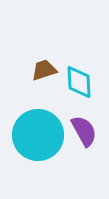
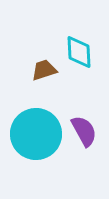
cyan diamond: moved 30 px up
cyan circle: moved 2 px left, 1 px up
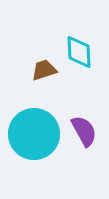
cyan circle: moved 2 px left
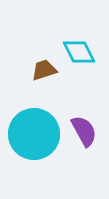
cyan diamond: rotated 24 degrees counterclockwise
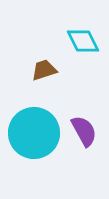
cyan diamond: moved 4 px right, 11 px up
cyan circle: moved 1 px up
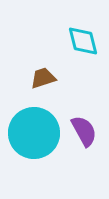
cyan diamond: rotated 12 degrees clockwise
brown trapezoid: moved 1 px left, 8 px down
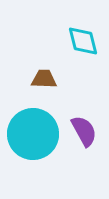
brown trapezoid: moved 1 px right, 1 px down; rotated 20 degrees clockwise
cyan circle: moved 1 px left, 1 px down
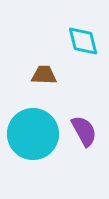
brown trapezoid: moved 4 px up
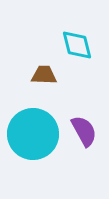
cyan diamond: moved 6 px left, 4 px down
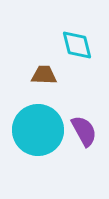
cyan circle: moved 5 px right, 4 px up
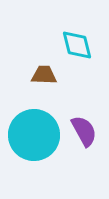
cyan circle: moved 4 px left, 5 px down
